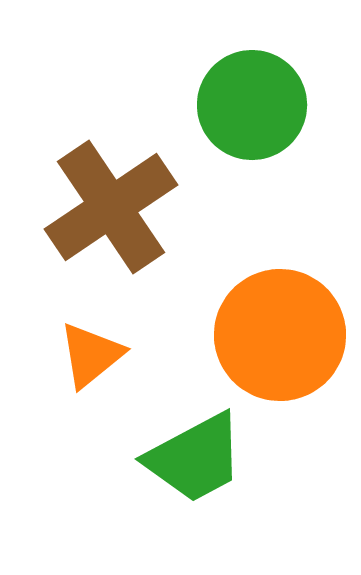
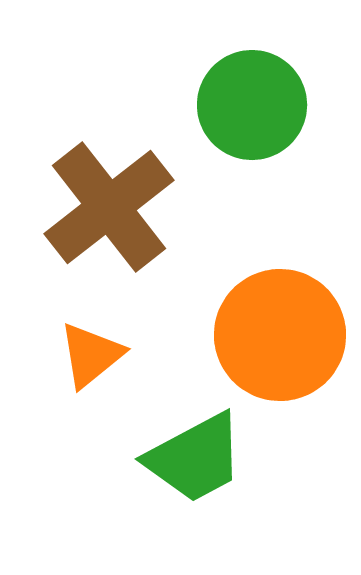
brown cross: moved 2 px left; rotated 4 degrees counterclockwise
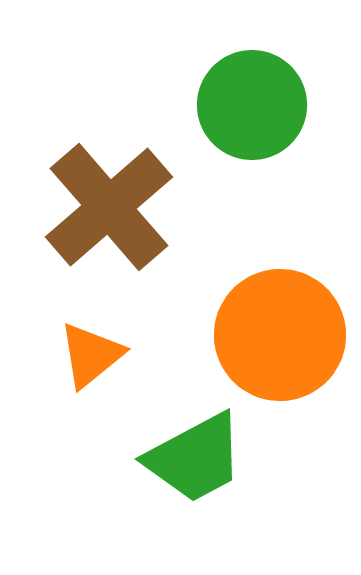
brown cross: rotated 3 degrees counterclockwise
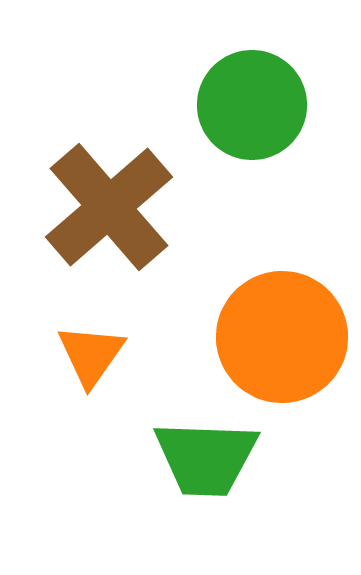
orange circle: moved 2 px right, 2 px down
orange triangle: rotated 16 degrees counterclockwise
green trapezoid: moved 11 px right; rotated 30 degrees clockwise
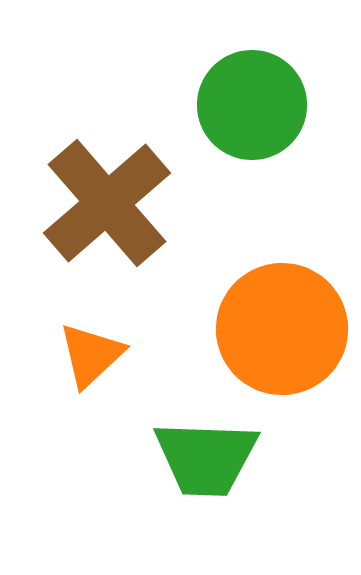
brown cross: moved 2 px left, 4 px up
orange circle: moved 8 px up
orange triangle: rotated 12 degrees clockwise
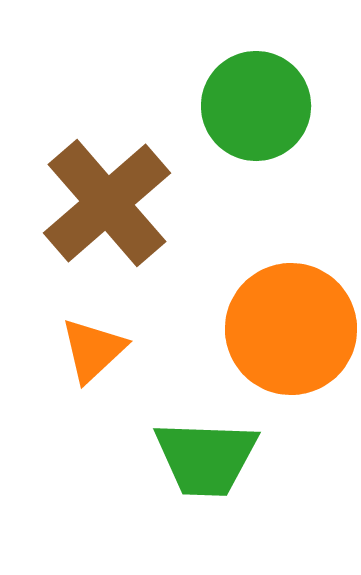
green circle: moved 4 px right, 1 px down
orange circle: moved 9 px right
orange triangle: moved 2 px right, 5 px up
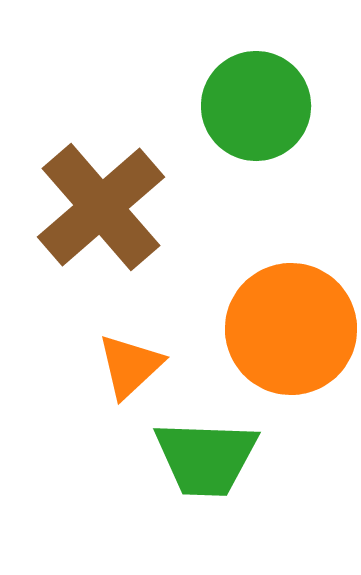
brown cross: moved 6 px left, 4 px down
orange triangle: moved 37 px right, 16 px down
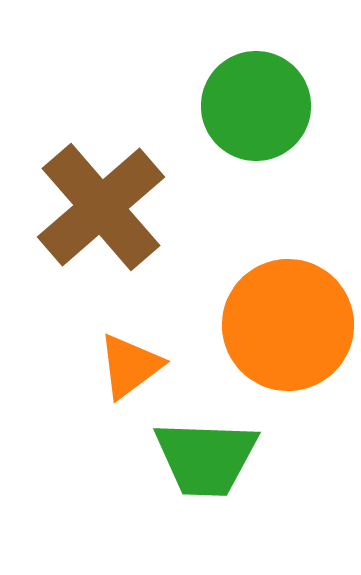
orange circle: moved 3 px left, 4 px up
orange triangle: rotated 6 degrees clockwise
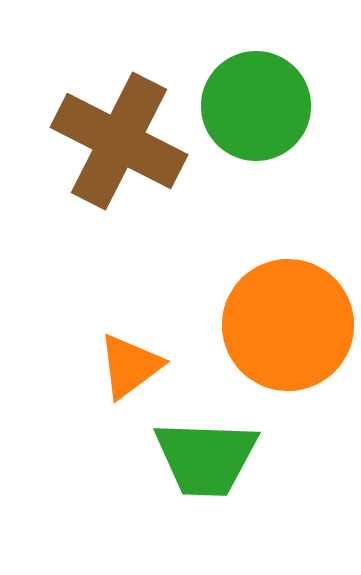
brown cross: moved 18 px right, 66 px up; rotated 22 degrees counterclockwise
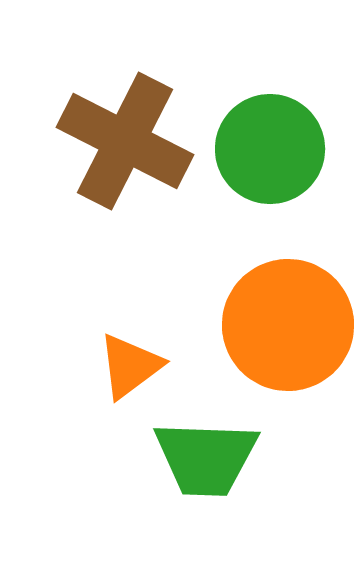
green circle: moved 14 px right, 43 px down
brown cross: moved 6 px right
